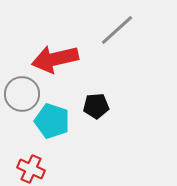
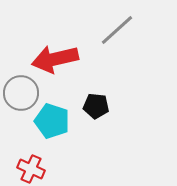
gray circle: moved 1 px left, 1 px up
black pentagon: rotated 10 degrees clockwise
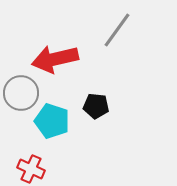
gray line: rotated 12 degrees counterclockwise
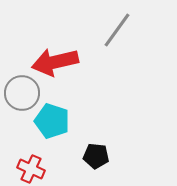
red arrow: moved 3 px down
gray circle: moved 1 px right
black pentagon: moved 50 px down
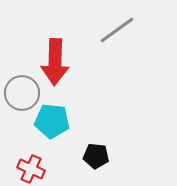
gray line: rotated 18 degrees clockwise
red arrow: rotated 75 degrees counterclockwise
cyan pentagon: rotated 12 degrees counterclockwise
